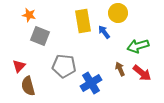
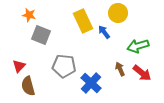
yellow rectangle: rotated 15 degrees counterclockwise
gray square: moved 1 px right, 1 px up
blue cross: rotated 15 degrees counterclockwise
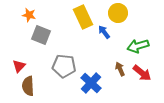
yellow rectangle: moved 4 px up
brown semicircle: rotated 12 degrees clockwise
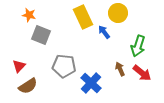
green arrow: rotated 55 degrees counterclockwise
brown semicircle: rotated 120 degrees counterclockwise
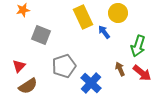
orange star: moved 6 px left, 5 px up; rotated 24 degrees counterclockwise
gray pentagon: rotated 25 degrees counterclockwise
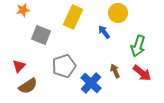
yellow rectangle: moved 10 px left; rotated 50 degrees clockwise
brown arrow: moved 5 px left, 2 px down
